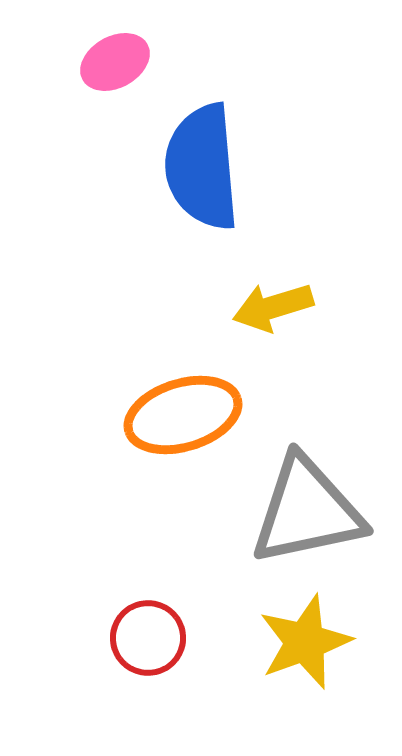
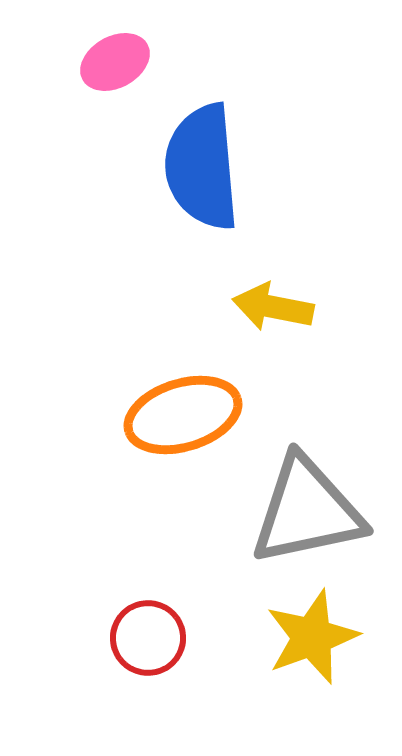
yellow arrow: rotated 28 degrees clockwise
yellow star: moved 7 px right, 5 px up
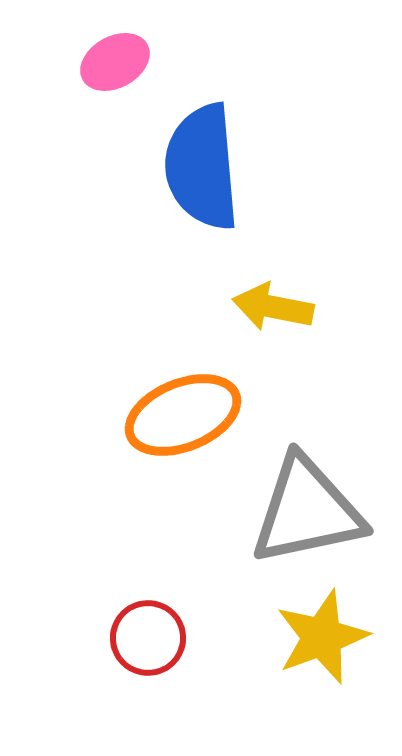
orange ellipse: rotated 5 degrees counterclockwise
yellow star: moved 10 px right
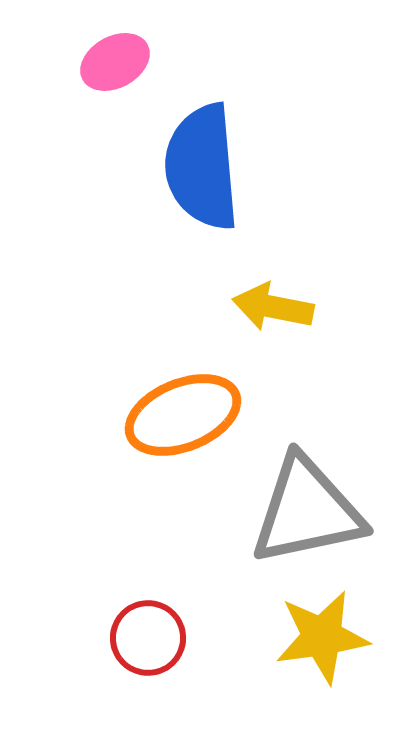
yellow star: rotated 12 degrees clockwise
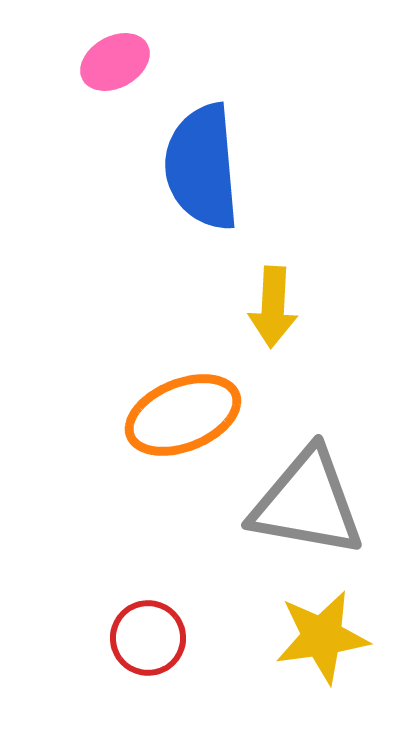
yellow arrow: rotated 98 degrees counterclockwise
gray triangle: moved 8 px up; rotated 22 degrees clockwise
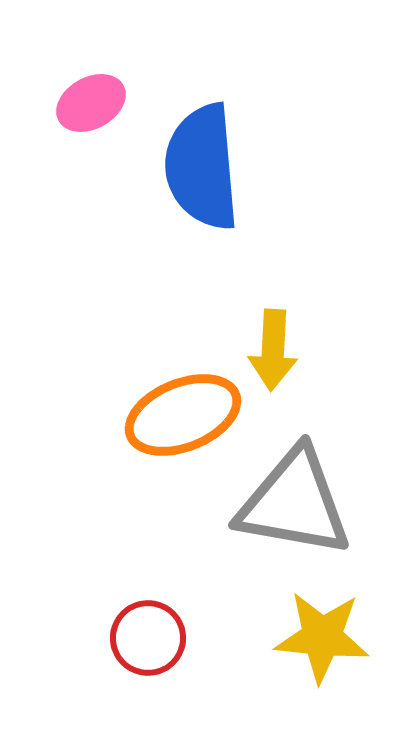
pink ellipse: moved 24 px left, 41 px down
yellow arrow: moved 43 px down
gray triangle: moved 13 px left
yellow star: rotated 14 degrees clockwise
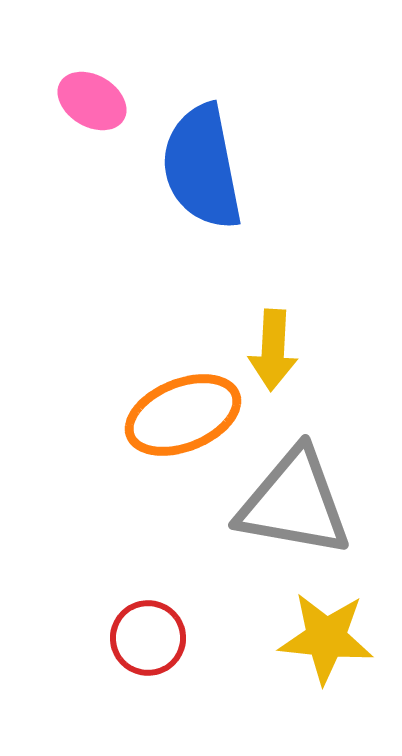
pink ellipse: moved 1 px right, 2 px up; rotated 60 degrees clockwise
blue semicircle: rotated 6 degrees counterclockwise
yellow star: moved 4 px right, 1 px down
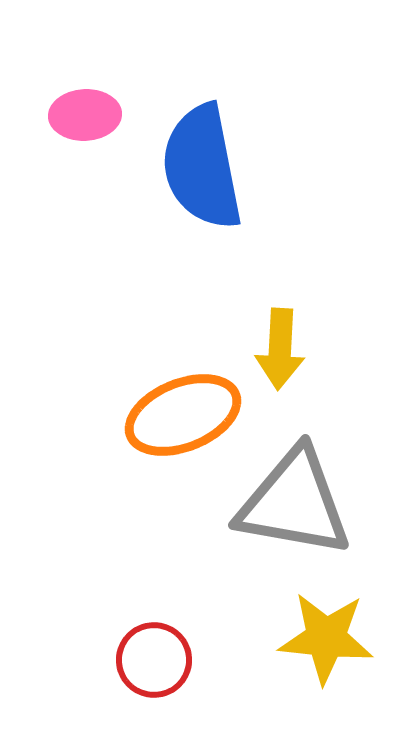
pink ellipse: moved 7 px left, 14 px down; rotated 34 degrees counterclockwise
yellow arrow: moved 7 px right, 1 px up
red circle: moved 6 px right, 22 px down
